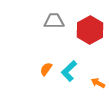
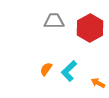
red hexagon: moved 2 px up
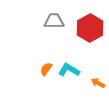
cyan L-shape: moved 1 px up; rotated 75 degrees clockwise
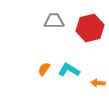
red hexagon: rotated 16 degrees clockwise
orange semicircle: moved 2 px left
orange arrow: rotated 24 degrees counterclockwise
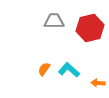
cyan L-shape: rotated 10 degrees clockwise
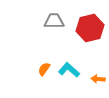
orange arrow: moved 4 px up
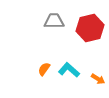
orange arrow: rotated 152 degrees counterclockwise
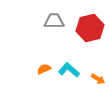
orange semicircle: rotated 32 degrees clockwise
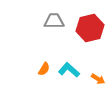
orange semicircle: rotated 144 degrees clockwise
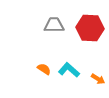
gray trapezoid: moved 4 px down
red hexagon: rotated 16 degrees clockwise
orange semicircle: rotated 88 degrees counterclockwise
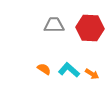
orange arrow: moved 6 px left, 5 px up
